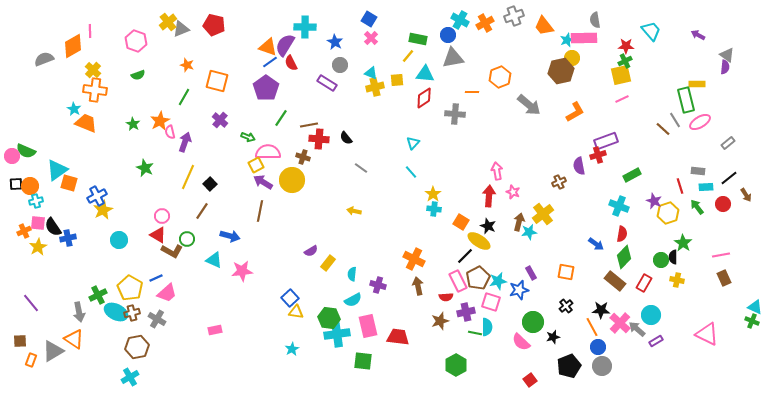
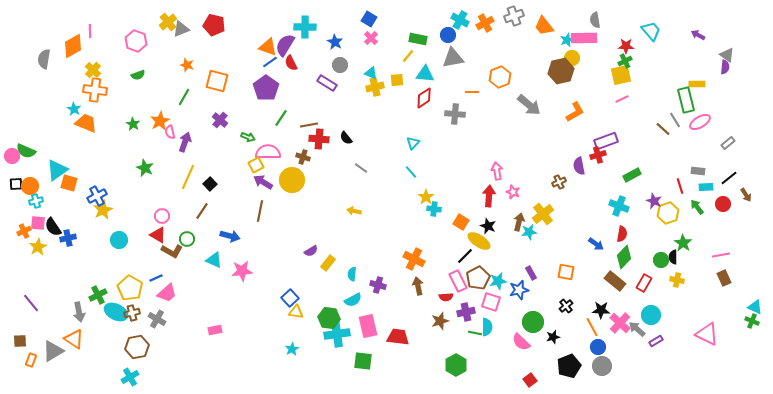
gray semicircle at (44, 59): rotated 60 degrees counterclockwise
yellow star at (433, 194): moved 7 px left, 3 px down
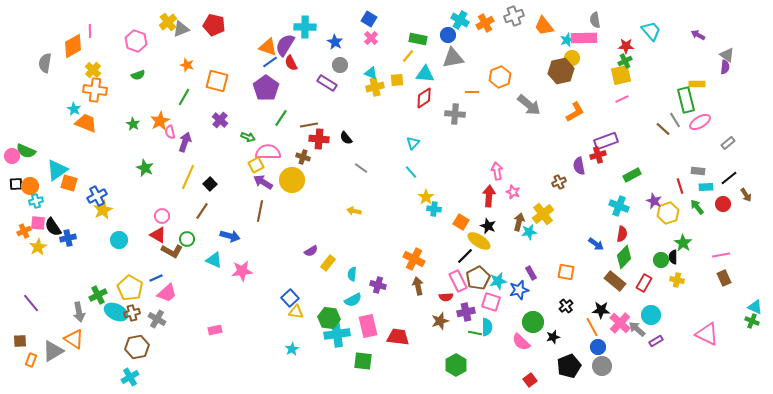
gray semicircle at (44, 59): moved 1 px right, 4 px down
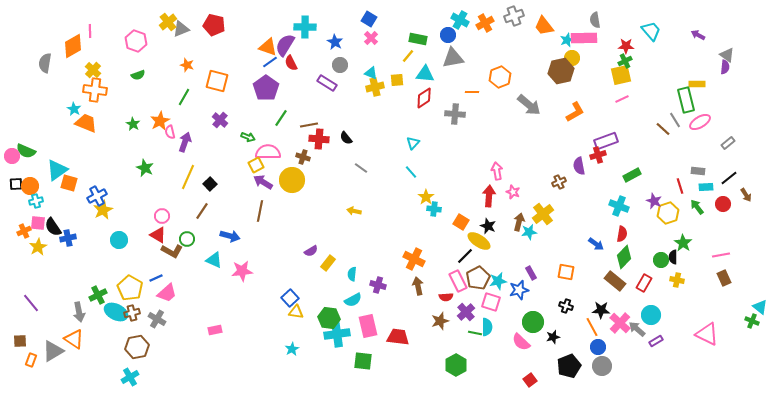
black cross at (566, 306): rotated 32 degrees counterclockwise
cyan triangle at (755, 307): moved 5 px right; rotated 14 degrees clockwise
purple cross at (466, 312): rotated 30 degrees counterclockwise
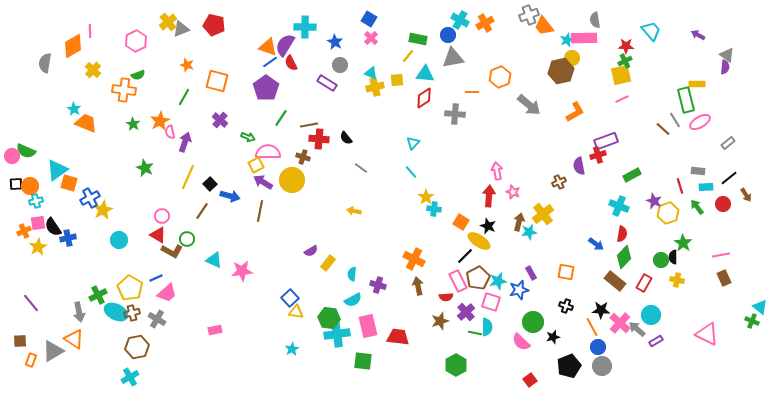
gray cross at (514, 16): moved 15 px right, 1 px up
pink hexagon at (136, 41): rotated 15 degrees clockwise
orange cross at (95, 90): moved 29 px right
blue cross at (97, 196): moved 7 px left, 2 px down
pink square at (38, 223): rotated 14 degrees counterclockwise
blue arrow at (230, 236): moved 40 px up
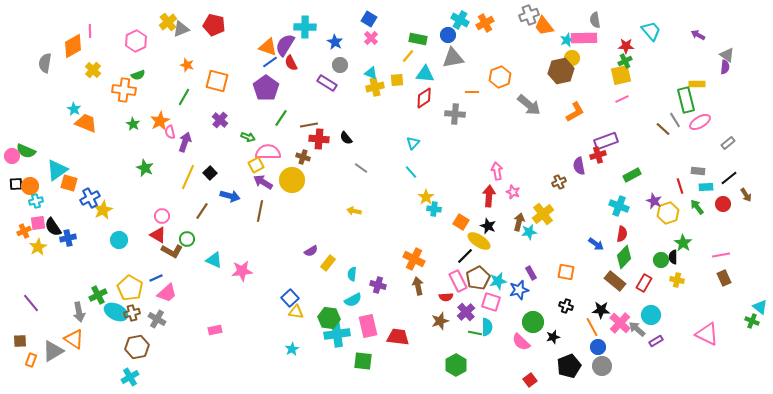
black square at (210, 184): moved 11 px up
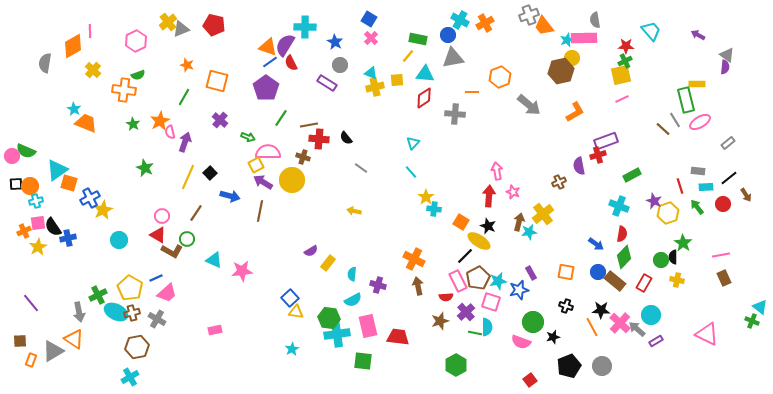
brown line at (202, 211): moved 6 px left, 2 px down
pink semicircle at (521, 342): rotated 24 degrees counterclockwise
blue circle at (598, 347): moved 75 px up
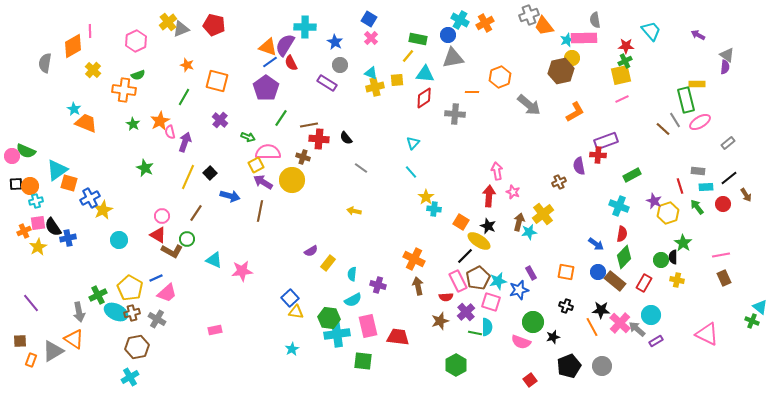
red cross at (598, 155): rotated 21 degrees clockwise
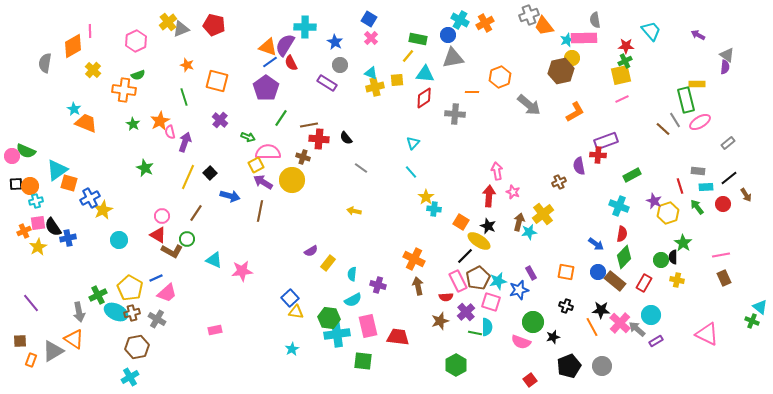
green line at (184, 97): rotated 48 degrees counterclockwise
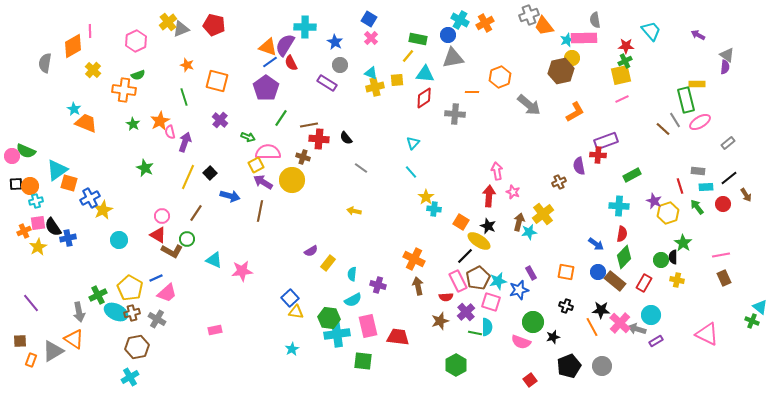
cyan cross at (619, 206): rotated 18 degrees counterclockwise
gray arrow at (637, 329): rotated 24 degrees counterclockwise
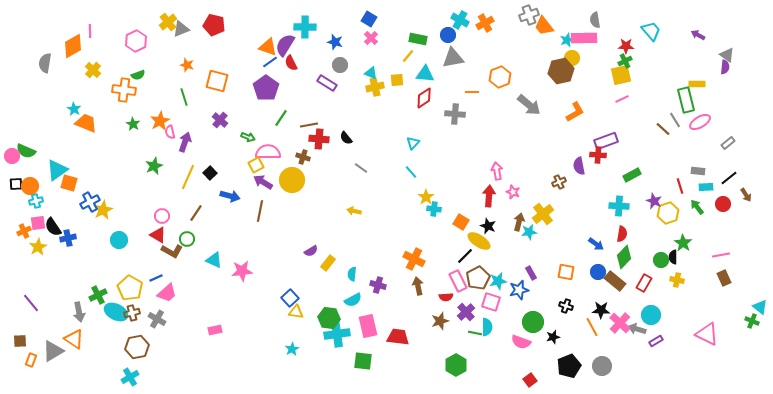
blue star at (335, 42): rotated 14 degrees counterclockwise
green star at (145, 168): moved 9 px right, 2 px up; rotated 24 degrees clockwise
blue cross at (90, 198): moved 4 px down
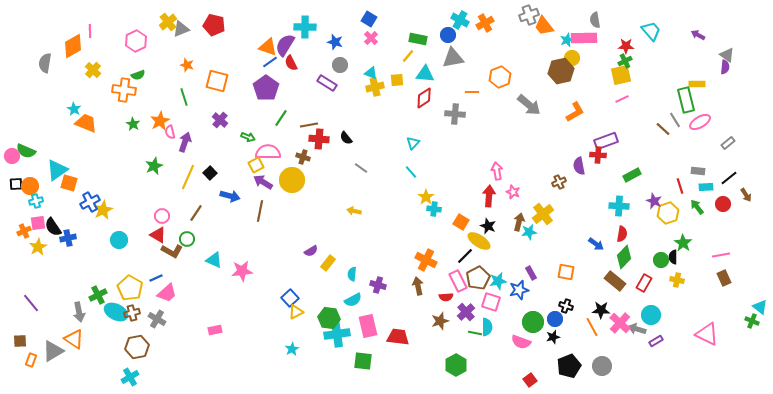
orange cross at (414, 259): moved 12 px right, 1 px down
blue circle at (598, 272): moved 43 px left, 47 px down
yellow triangle at (296, 312): rotated 35 degrees counterclockwise
